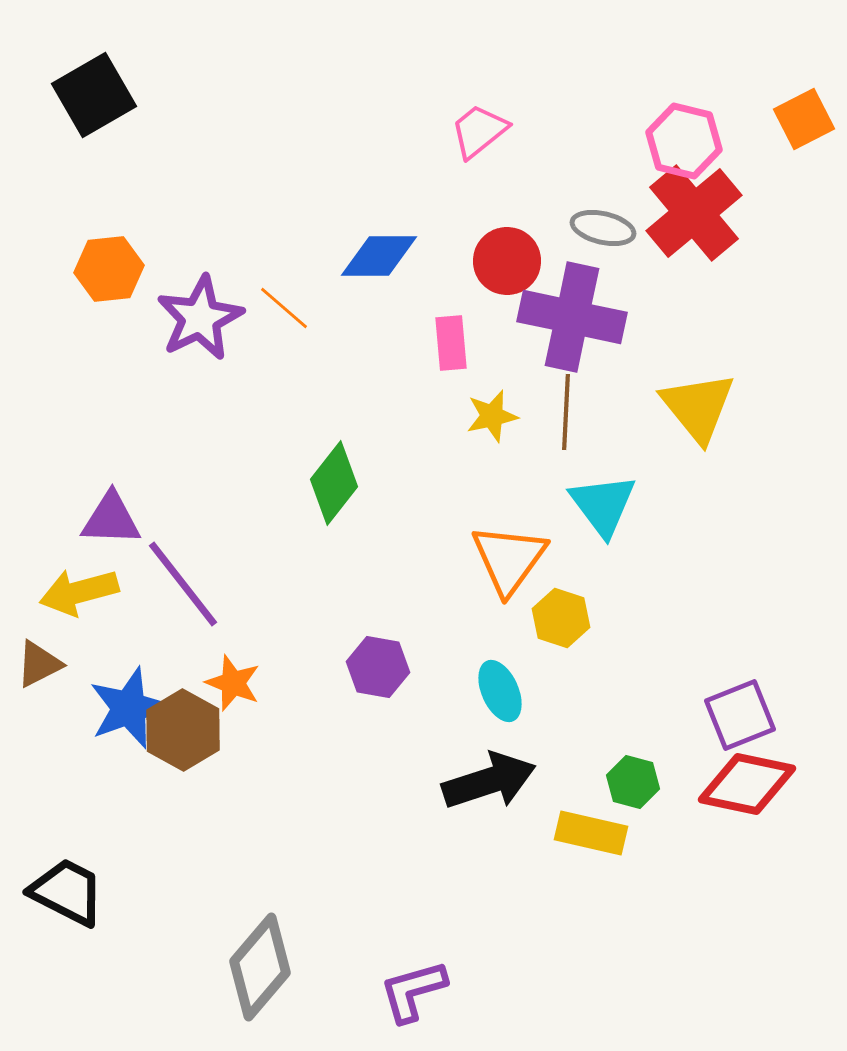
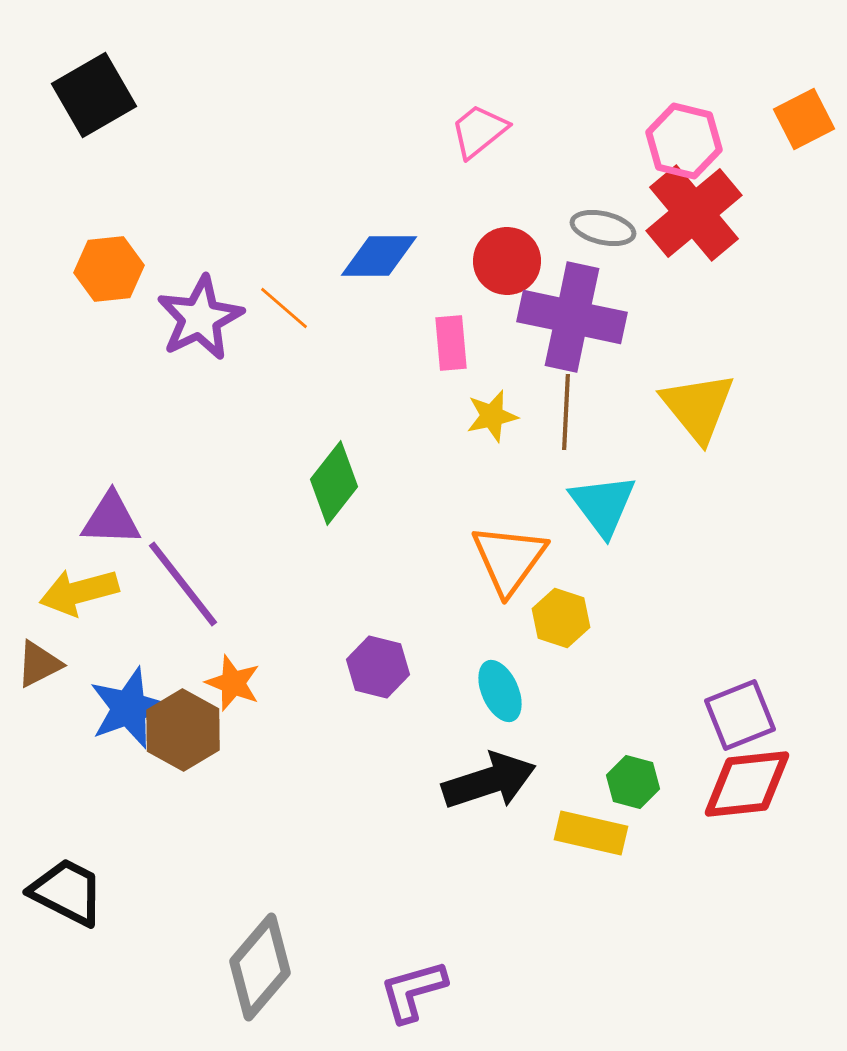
purple hexagon: rotated 4 degrees clockwise
red diamond: rotated 18 degrees counterclockwise
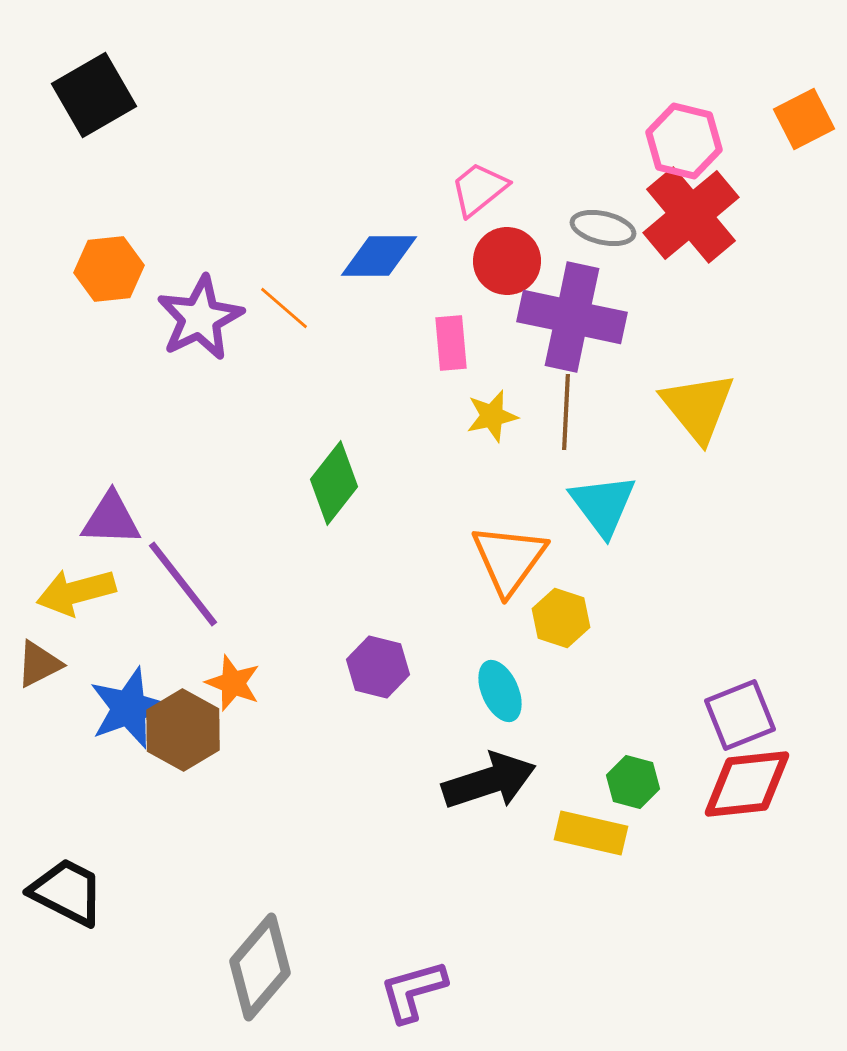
pink trapezoid: moved 58 px down
red cross: moved 3 px left, 2 px down
yellow arrow: moved 3 px left
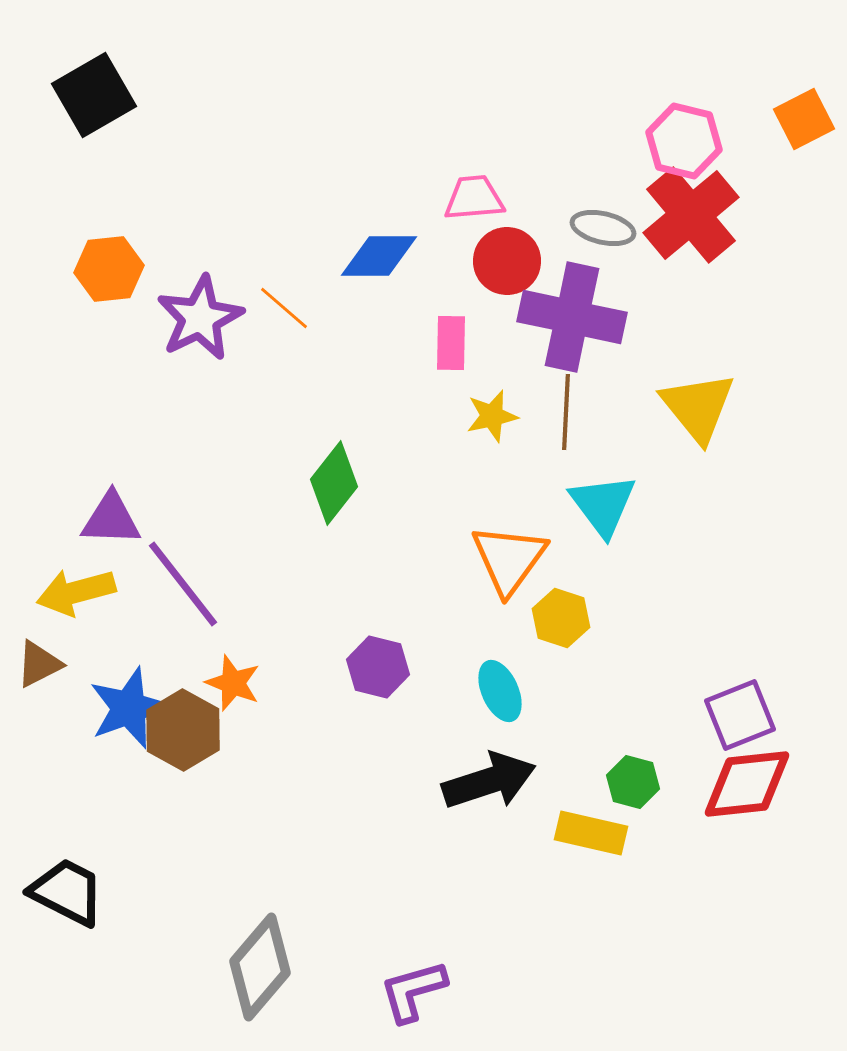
pink trapezoid: moved 5 px left, 9 px down; rotated 34 degrees clockwise
pink rectangle: rotated 6 degrees clockwise
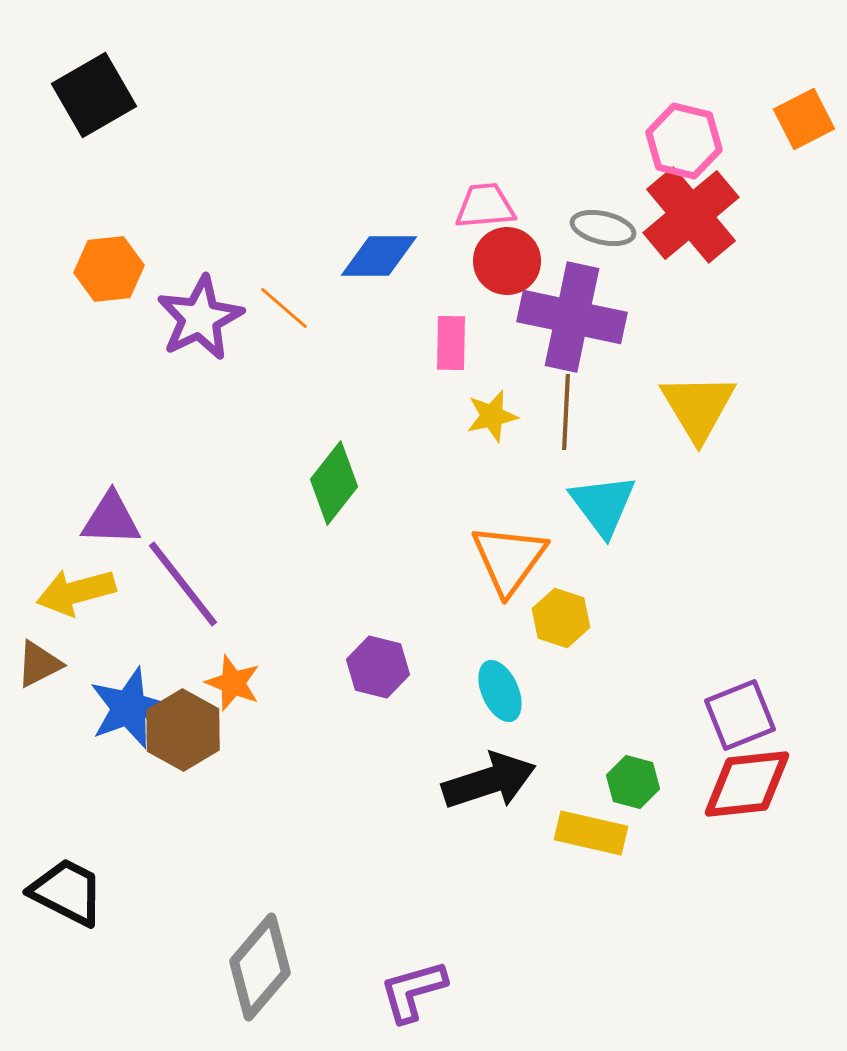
pink trapezoid: moved 11 px right, 8 px down
yellow triangle: rotated 8 degrees clockwise
